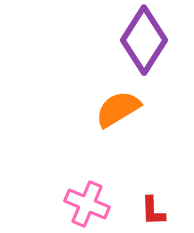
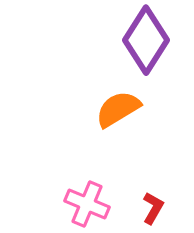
purple diamond: moved 2 px right
red L-shape: moved 3 px up; rotated 148 degrees counterclockwise
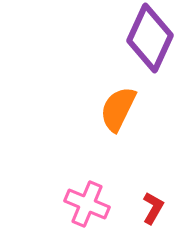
purple diamond: moved 4 px right, 2 px up; rotated 8 degrees counterclockwise
orange semicircle: rotated 33 degrees counterclockwise
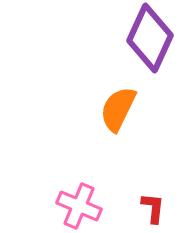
pink cross: moved 8 px left, 2 px down
red L-shape: rotated 24 degrees counterclockwise
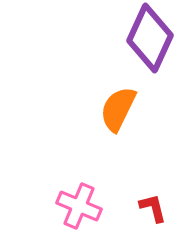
red L-shape: rotated 20 degrees counterclockwise
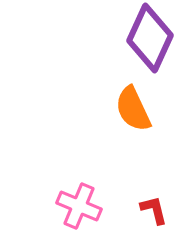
orange semicircle: moved 15 px right; rotated 51 degrees counterclockwise
red L-shape: moved 1 px right, 2 px down
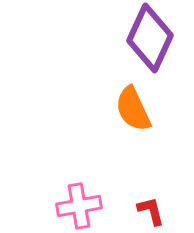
pink cross: rotated 33 degrees counterclockwise
red L-shape: moved 3 px left, 1 px down
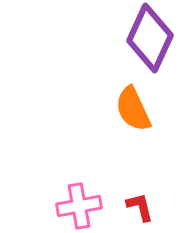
red L-shape: moved 11 px left, 4 px up
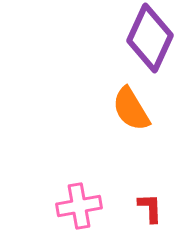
orange semicircle: moved 2 px left; rotated 6 degrees counterclockwise
red L-shape: moved 10 px right, 1 px down; rotated 12 degrees clockwise
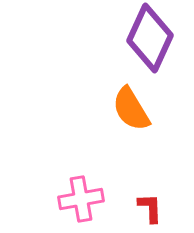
pink cross: moved 2 px right, 7 px up
